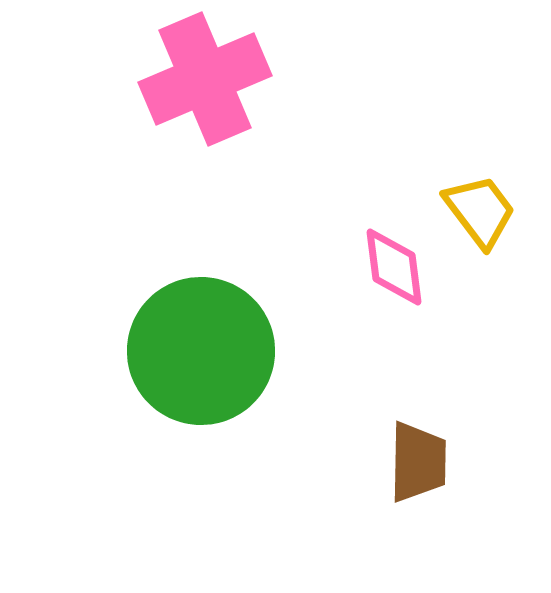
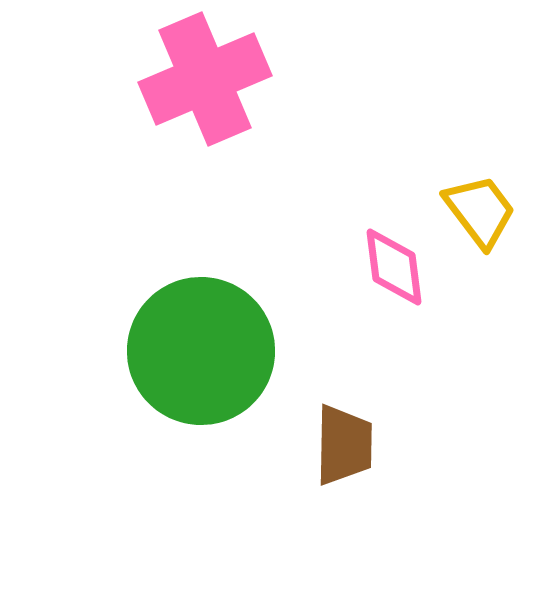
brown trapezoid: moved 74 px left, 17 px up
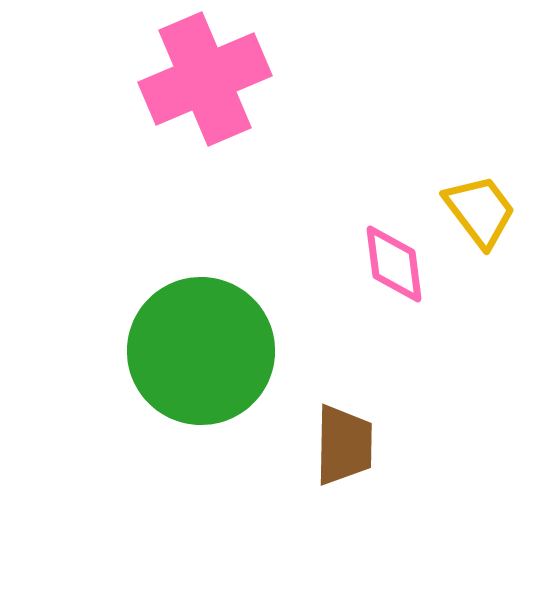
pink diamond: moved 3 px up
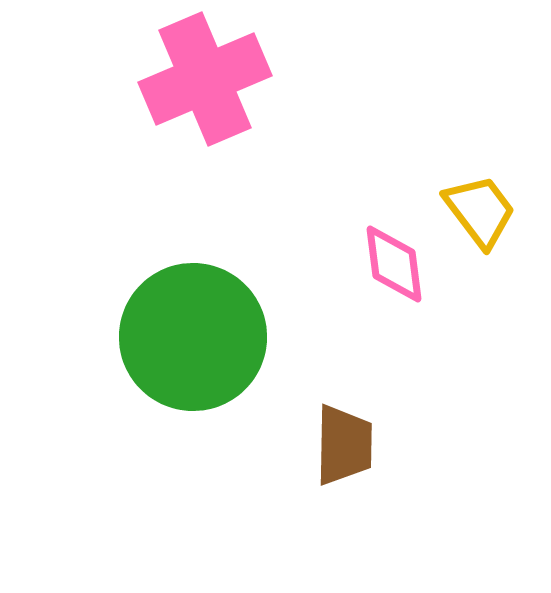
green circle: moved 8 px left, 14 px up
